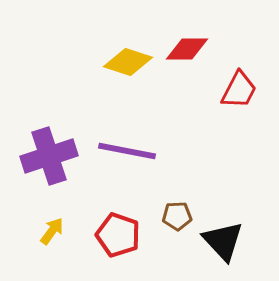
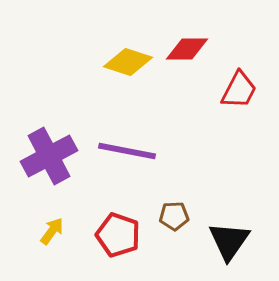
purple cross: rotated 10 degrees counterclockwise
brown pentagon: moved 3 px left
black triangle: moved 6 px right; rotated 18 degrees clockwise
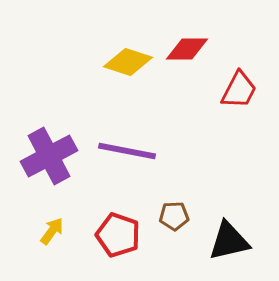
black triangle: rotated 42 degrees clockwise
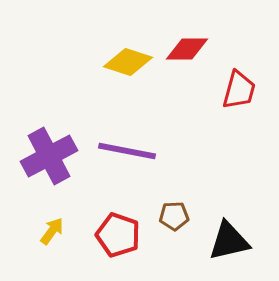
red trapezoid: rotated 12 degrees counterclockwise
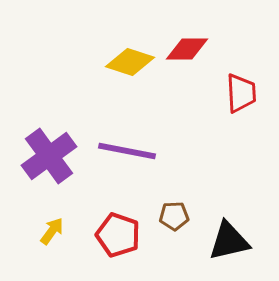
yellow diamond: moved 2 px right
red trapezoid: moved 2 px right, 3 px down; rotated 18 degrees counterclockwise
purple cross: rotated 8 degrees counterclockwise
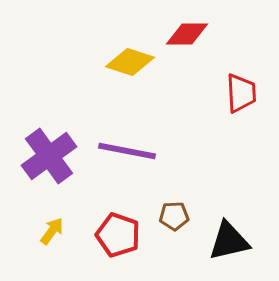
red diamond: moved 15 px up
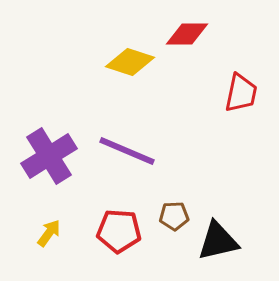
red trapezoid: rotated 15 degrees clockwise
purple line: rotated 12 degrees clockwise
purple cross: rotated 4 degrees clockwise
yellow arrow: moved 3 px left, 2 px down
red pentagon: moved 1 px right, 4 px up; rotated 15 degrees counterclockwise
black triangle: moved 11 px left
